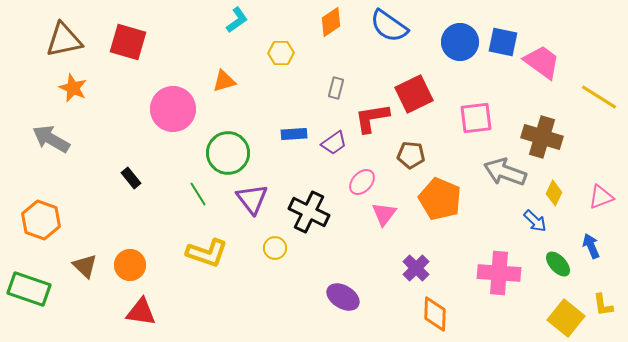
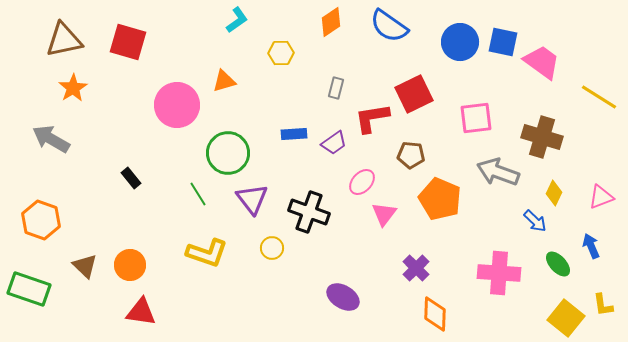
orange star at (73, 88): rotated 16 degrees clockwise
pink circle at (173, 109): moved 4 px right, 4 px up
gray arrow at (505, 172): moved 7 px left
black cross at (309, 212): rotated 6 degrees counterclockwise
yellow circle at (275, 248): moved 3 px left
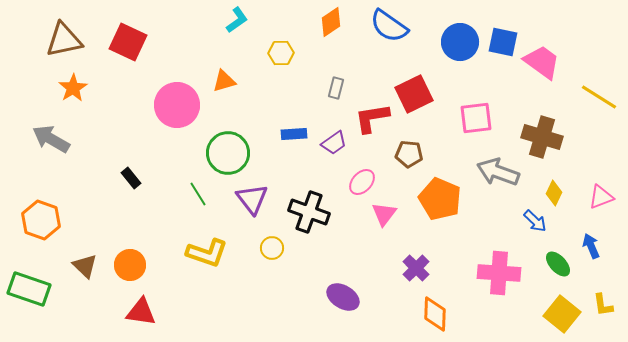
red square at (128, 42): rotated 9 degrees clockwise
brown pentagon at (411, 155): moved 2 px left, 1 px up
yellow square at (566, 318): moved 4 px left, 4 px up
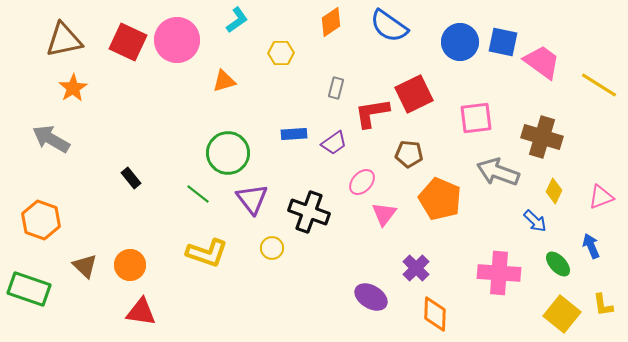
yellow line at (599, 97): moved 12 px up
pink circle at (177, 105): moved 65 px up
red L-shape at (372, 118): moved 5 px up
yellow diamond at (554, 193): moved 2 px up
green line at (198, 194): rotated 20 degrees counterclockwise
purple ellipse at (343, 297): moved 28 px right
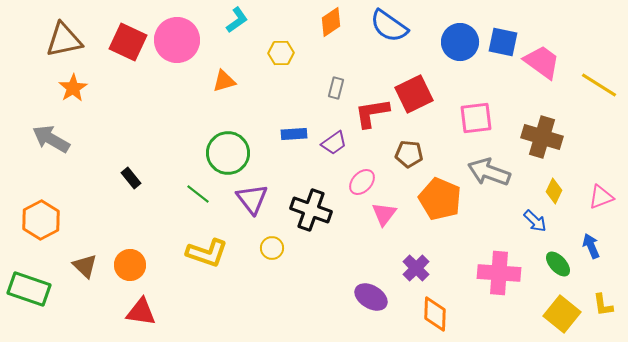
gray arrow at (498, 172): moved 9 px left
black cross at (309, 212): moved 2 px right, 2 px up
orange hexagon at (41, 220): rotated 12 degrees clockwise
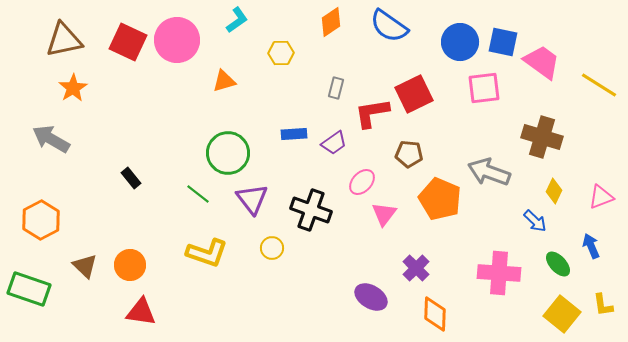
pink square at (476, 118): moved 8 px right, 30 px up
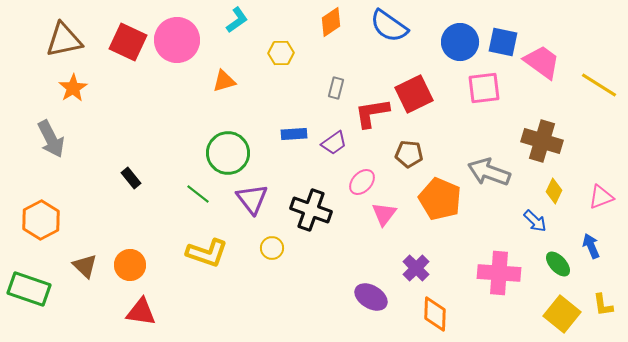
brown cross at (542, 137): moved 4 px down
gray arrow at (51, 139): rotated 147 degrees counterclockwise
